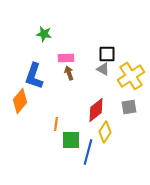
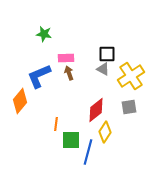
blue L-shape: moved 5 px right; rotated 48 degrees clockwise
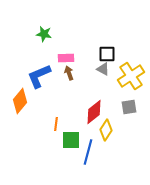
red diamond: moved 2 px left, 2 px down
yellow diamond: moved 1 px right, 2 px up
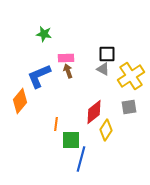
brown arrow: moved 1 px left, 2 px up
blue line: moved 7 px left, 7 px down
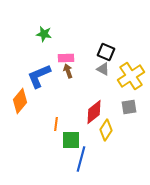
black square: moved 1 px left, 2 px up; rotated 24 degrees clockwise
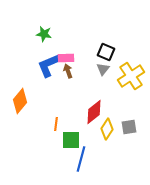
gray triangle: rotated 40 degrees clockwise
blue L-shape: moved 10 px right, 11 px up
gray square: moved 20 px down
yellow diamond: moved 1 px right, 1 px up
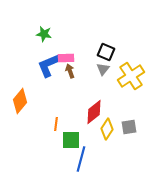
brown arrow: moved 2 px right
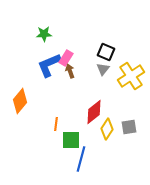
green star: rotated 14 degrees counterclockwise
pink rectangle: rotated 56 degrees counterclockwise
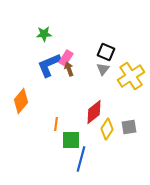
brown arrow: moved 1 px left, 2 px up
orange diamond: moved 1 px right
